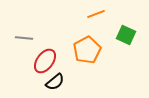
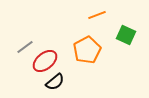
orange line: moved 1 px right, 1 px down
gray line: moved 1 px right, 9 px down; rotated 42 degrees counterclockwise
red ellipse: rotated 15 degrees clockwise
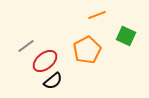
green square: moved 1 px down
gray line: moved 1 px right, 1 px up
black semicircle: moved 2 px left, 1 px up
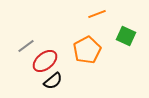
orange line: moved 1 px up
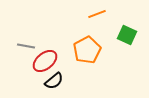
green square: moved 1 px right, 1 px up
gray line: rotated 48 degrees clockwise
black semicircle: moved 1 px right
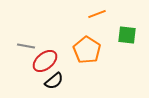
green square: rotated 18 degrees counterclockwise
orange pentagon: rotated 12 degrees counterclockwise
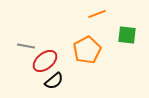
orange pentagon: rotated 12 degrees clockwise
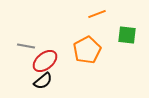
black semicircle: moved 11 px left
